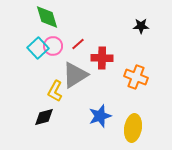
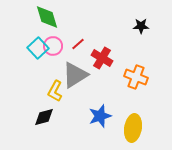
red cross: rotated 30 degrees clockwise
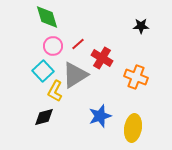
cyan square: moved 5 px right, 23 px down
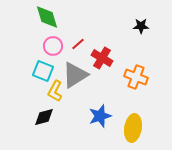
cyan square: rotated 25 degrees counterclockwise
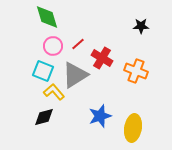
orange cross: moved 6 px up
yellow L-shape: moved 1 px left, 1 px down; rotated 110 degrees clockwise
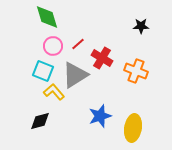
black diamond: moved 4 px left, 4 px down
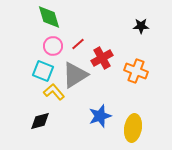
green diamond: moved 2 px right
red cross: rotated 30 degrees clockwise
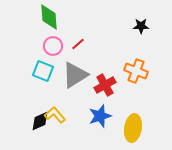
green diamond: rotated 12 degrees clockwise
red cross: moved 3 px right, 27 px down
yellow L-shape: moved 1 px right, 23 px down
black diamond: rotated 10 degrees counterclockwise
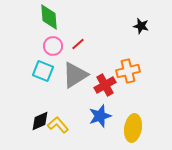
black star: rotated 14 degrees clockwise
orange cross: moved 8 px left; rotated 35 degrees counterclockwise
yellow L-shape: moved 3 px right, 10 px down
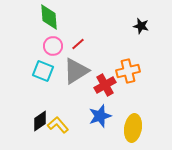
gray triangle: moved 1 px right, 4 px up
black diamond: rotated 10 degrees counterclockwise
